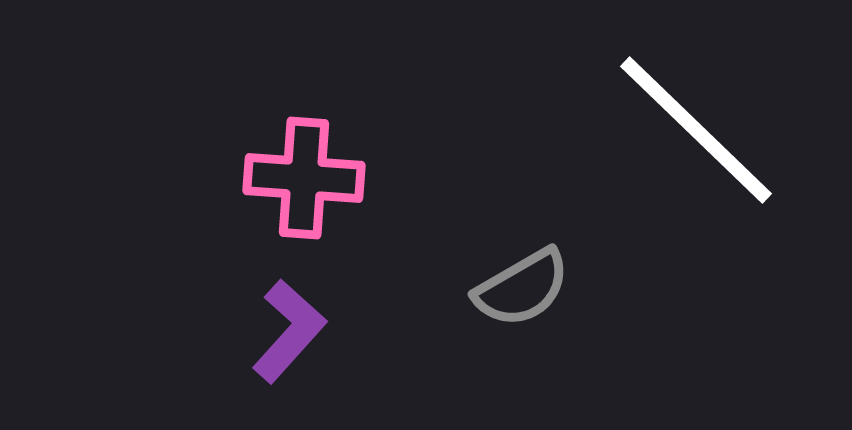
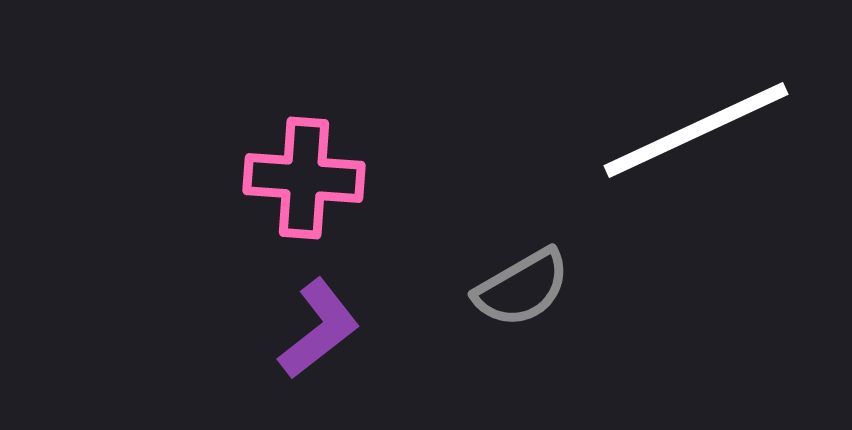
white line: rotated 69 degrees counterclockwise
purple L-shape: moved 30 px right, 2 px up; rotated 10 degrees clockwise
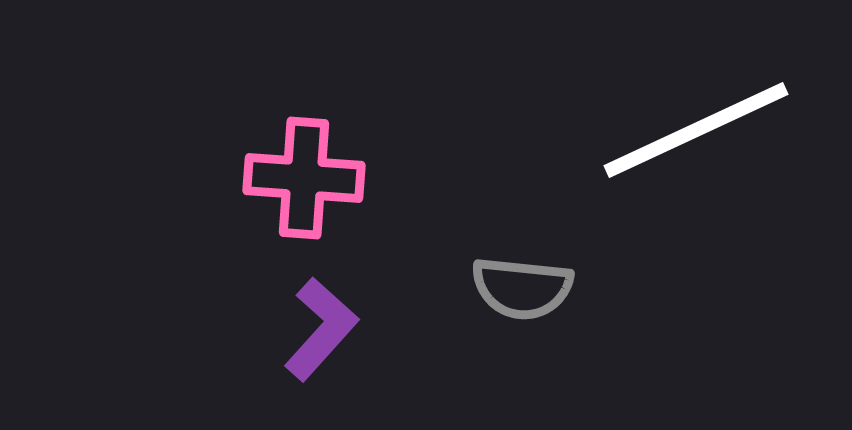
gray semicircle: rotated 36 degrees clockwise
purple L-shape: moved 2 px right; rotated 10 degrees counterclockwise
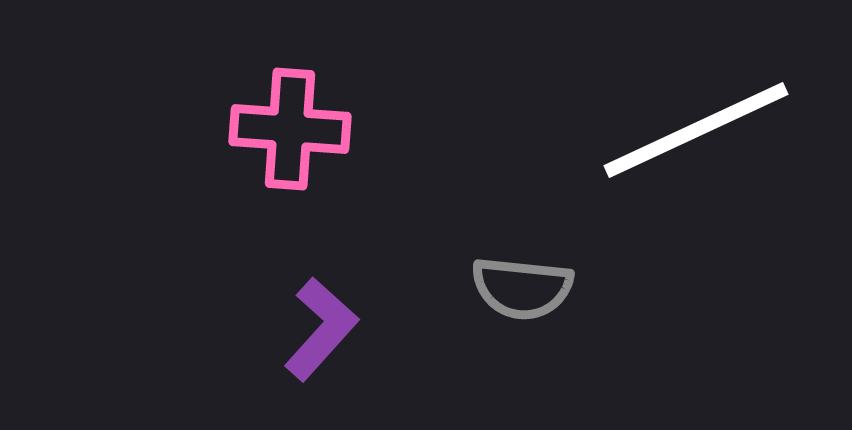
pink cross: moved 14 px left, 49 px up
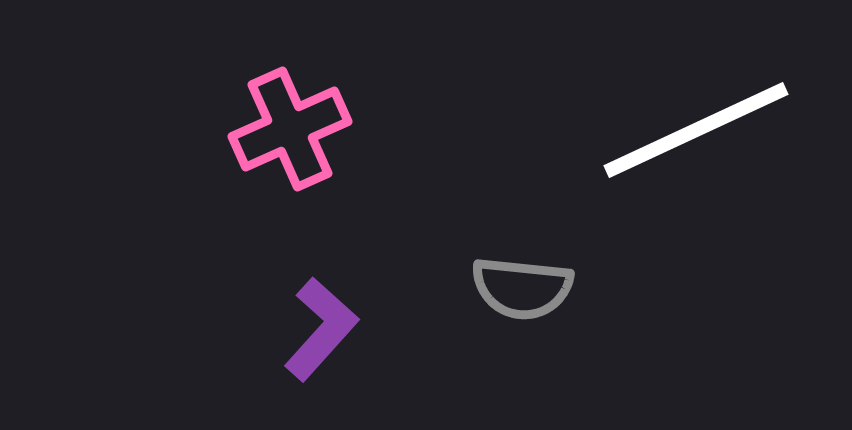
pink cross: rotated 28 degrees counterclockwise
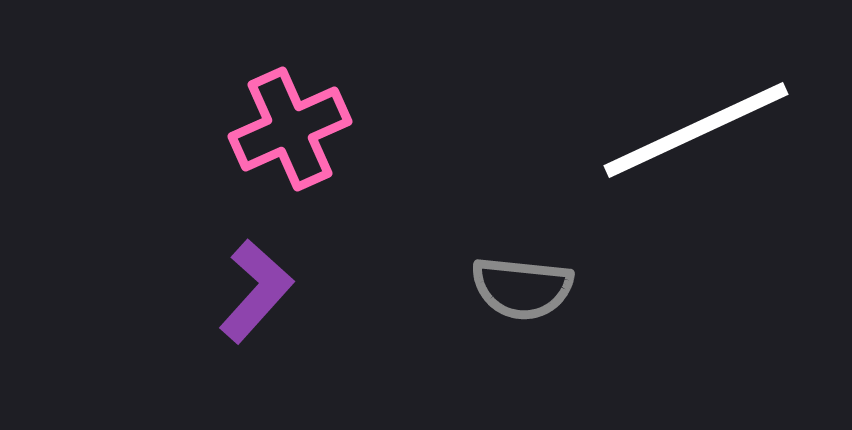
purple L-shape: moved 65 px left, 38 px up
